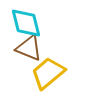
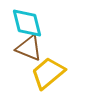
cyan diamond: moved 1 px right
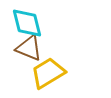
yellow trapezoid: rotated 9 degrees clockwise
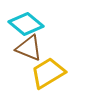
cyan diamond: moved 1 px left, 1 px down; rotated 36 degrees counterclockwise
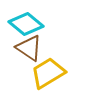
brown triangle: rotated 12 degrees clockwise
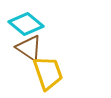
yellow trapezoid: rotated 102 degrees clockwise
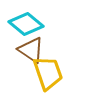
brown triangle: moved 2 px right, 2 px down
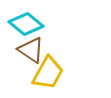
yellow trapezoid: rotated 48 degrees clockwise
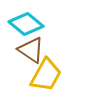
yellow trapezoid: moved 2 px left, 2 px down
